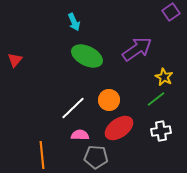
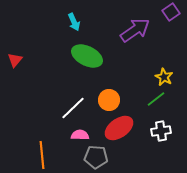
purple arrow: moved 2 px left, 19 px up
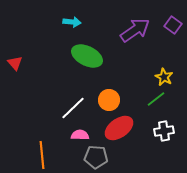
purple square: moved 2 px right, 13 px down; rotated 18 degrees counterclockwise
cyan arrow: moved 2 px left; rotated 60 degrees counterclockwise
red triangle: moved 3 px down; rotated 21 degrees counterclockwise
white cross: moved 3 px right
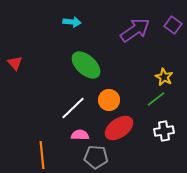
green ellipse: moved 1 px left, 9 px down; rotated 16 degrees clockwise
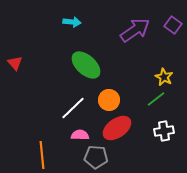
red ellipse: moved 2 px left
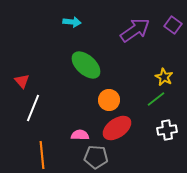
red triangle: moved 7 px right, 18 px down
white line: moved 40 px left; rotated 24 degrees counterclockwise
white cross: moved 3 px right, 1 px up
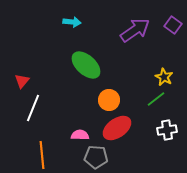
red triangle: rotated 21 degrees clockwise
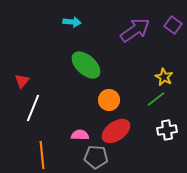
red ellipse: moved 1 px left, 3 px down
